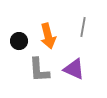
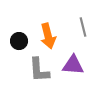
gray line: rotated 24 degrees counterclockwise
purple triangle: moved 1 px left, 4 px up; rotated 20 degrees counterclockwise
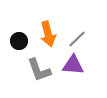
gray line: moved 6 px left, 12 px down; rotated 60 degrees clockwise
orange arrow: moved 2 px up
gray L-shape: rotated 16 degrees counterclockwise
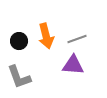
orange arrow: moved 2 px left, 2 px down
gray line: rotated 24 degrees clockwise
gray L-shape: moved 20 px left, 7 px down
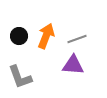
orange arrow: rotated 145 degrees counterclockwise
black circle: moved 5 px up
gray L-shape: moved 1 px right
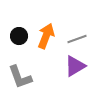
purple triangle: moved 2 px right, 1 px down; rotated 35 degrees counterclockwise
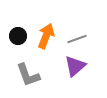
black circle: moved 1 px left
purple triangle: rotated 10 degrees counterclockwise
gray L-shape: moved 8 px right, 2 px up
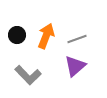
black circle: moved 1 px left, 1 px up
gray L-shape: rotated 24 degrees counterclockwise
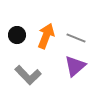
gray line: moved 1 px left, 1 px up; rotated 42 degrees clockwise
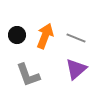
orange arrow: moved 1 px left
purple triangle: moved 1 px right, 3 px down
gray L-shape: rotated 24 degrees clockwise
